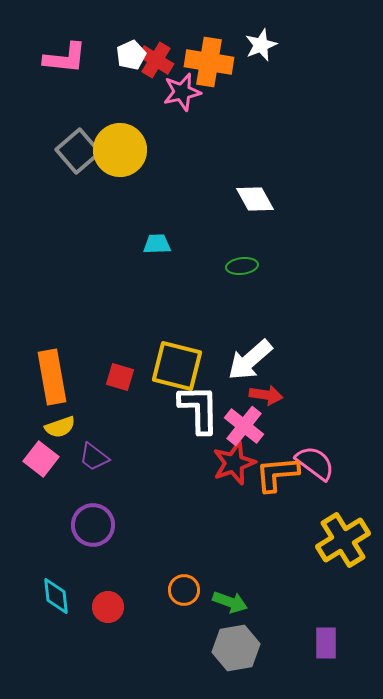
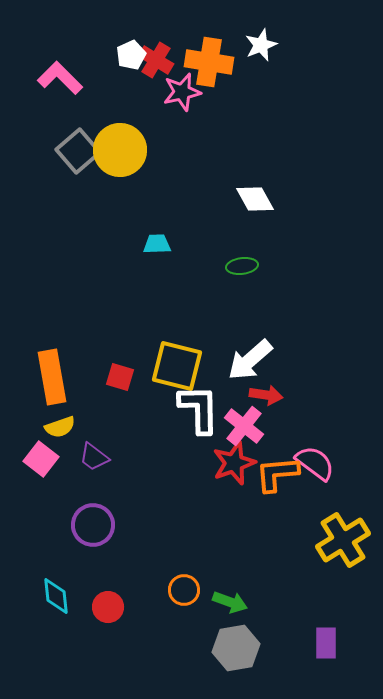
pink L-shape: moved 5 px left, 20 px down; rotated 141 degrees counterclockwise
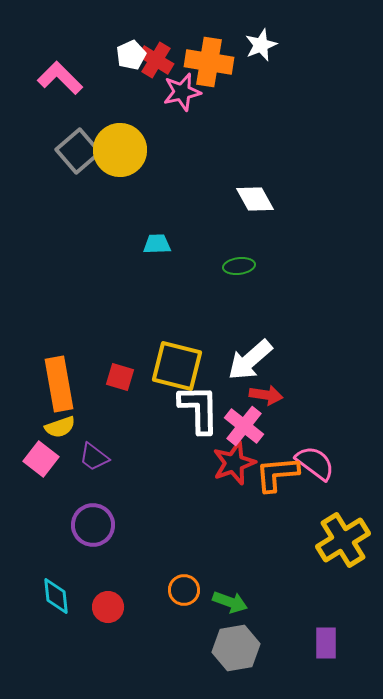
green ellipse: moved 3 px left
orange rectangle: moved 7 px right, 7 px down
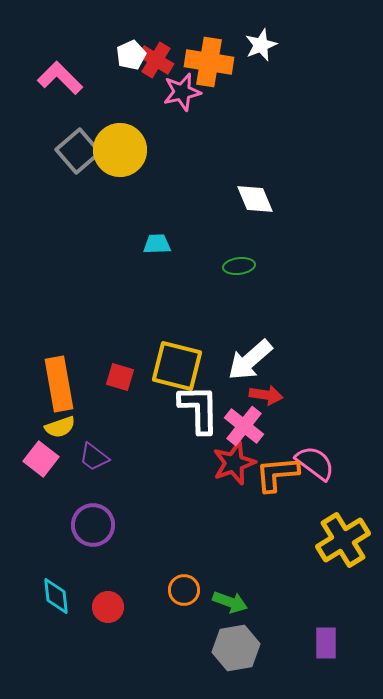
white diamond: rotated 6 degrees clockwise
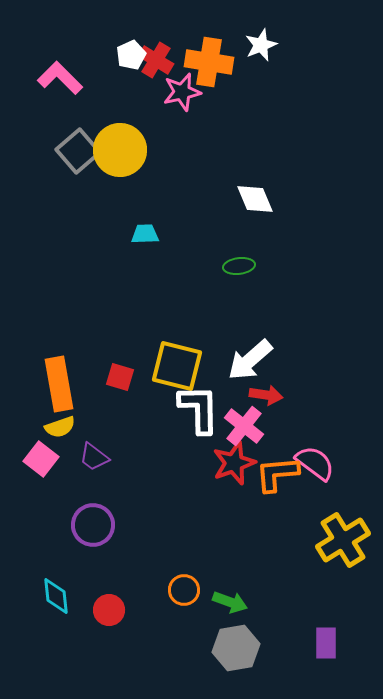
cyan trapezoid: moved 12 px left, 10 px up
red circle: moved 1 px right, 3 px down
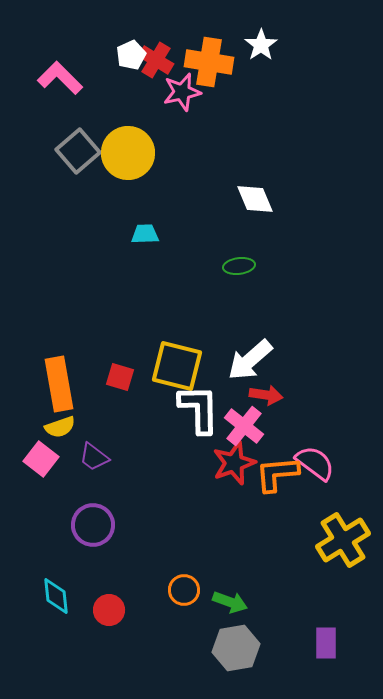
white star: rotated 12 degrees counterclockwise
yellow circle: moved 8 px right, 3 px down
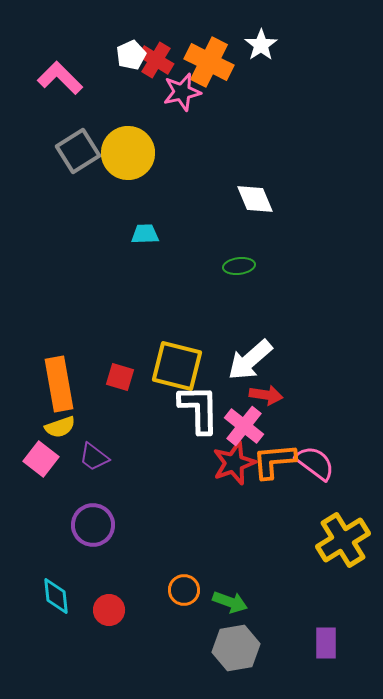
orange cross: rotated 18 degrees clockwise
gray square: rotated 9 degrees clockwise
orange L-shape: moved 3 px left, 13 px up
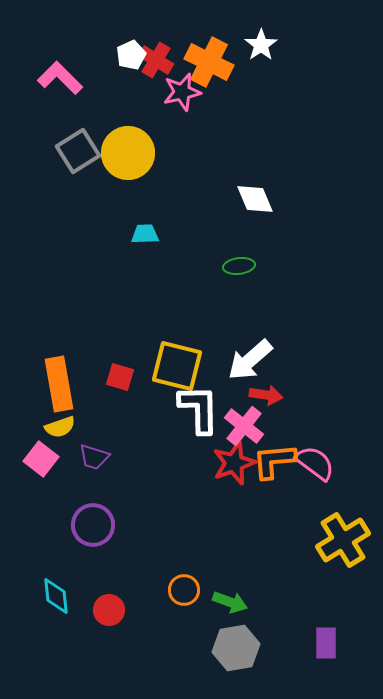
purple trapezoid: rotated 20 degrees counterclockwise
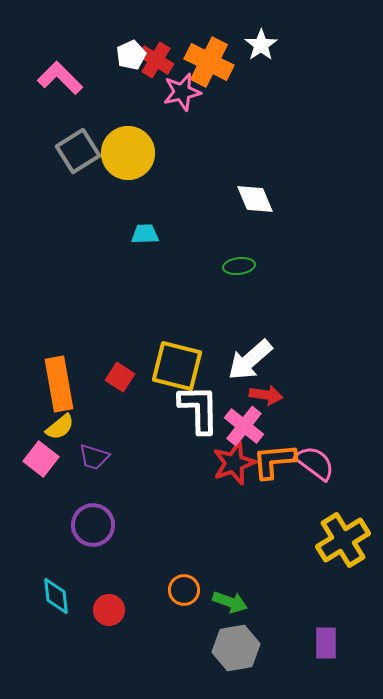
red square: rotated 16 degrees clockwise
yellow semicircle: rotated 20 degrees counterclockwise
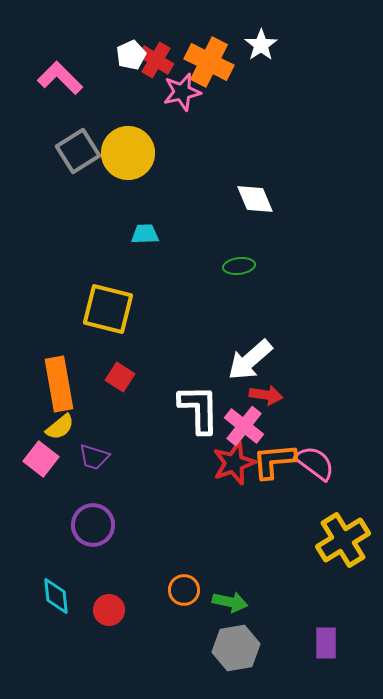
yellow square: moved 69 px left, 57 px up
green arrow: rotated 8 degrees counterclockwise
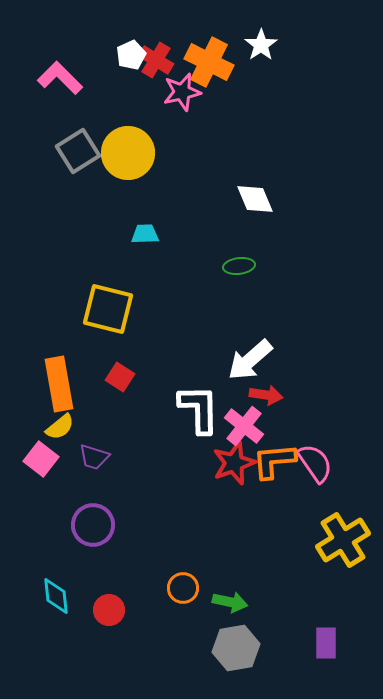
pink semicircle: rotated 18 degrees clockwise
orange circle: moved 1 px left, 2 px up
